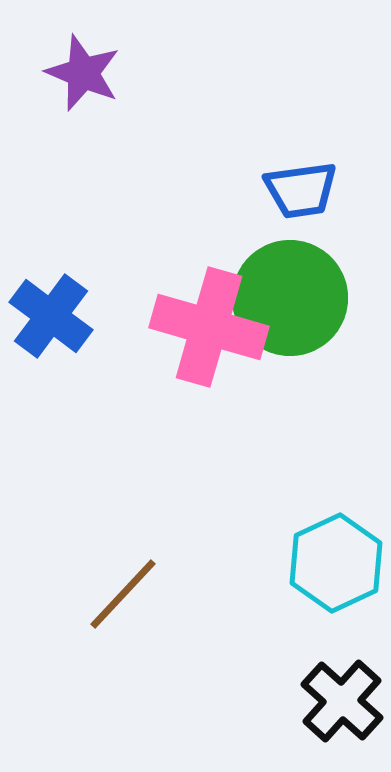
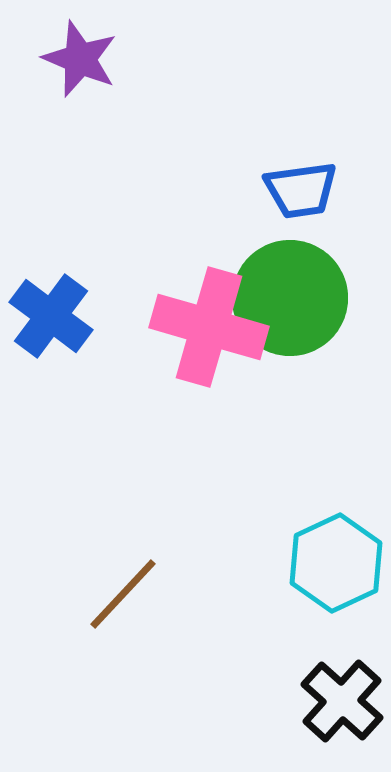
purple star: moved 3 px left, 14 px up
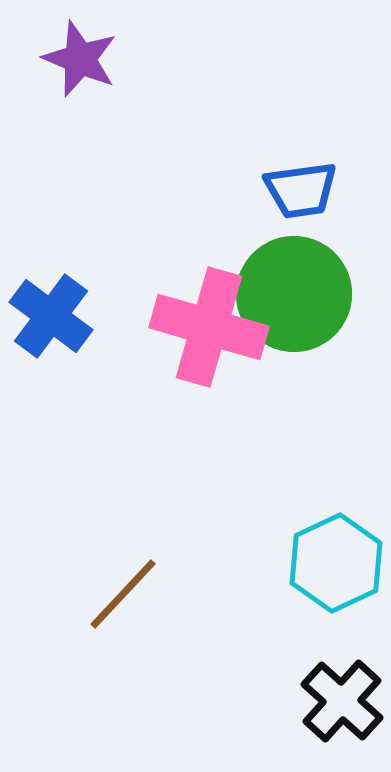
green circle: moved 4 px right, 4 px up
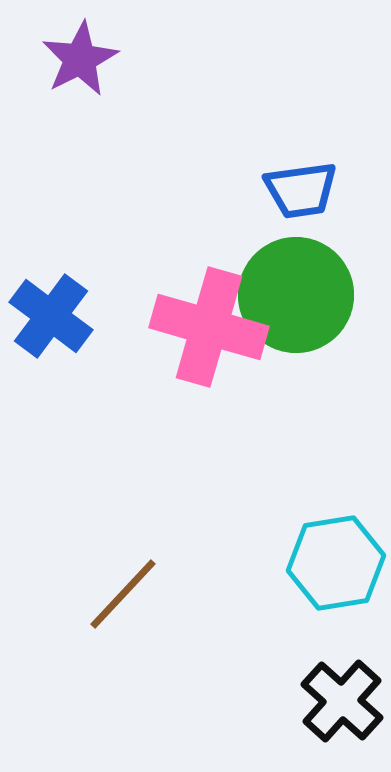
purple star: rotated 22 degrees clockwise
green circle: moved 2 px right, 1 px down
cyan hexagon: rotated 16 degrees clockwise
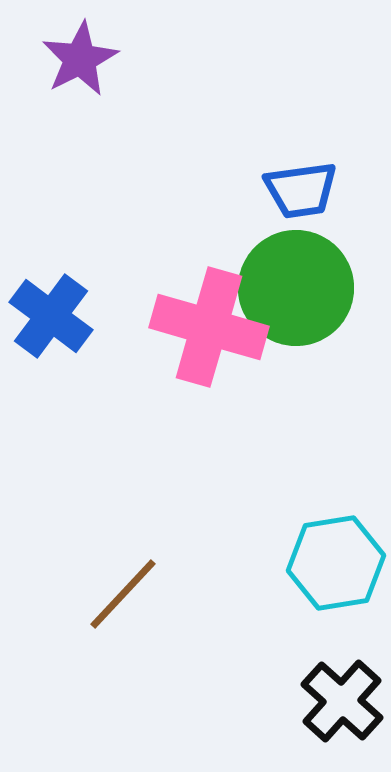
green circle: moved 7 px up
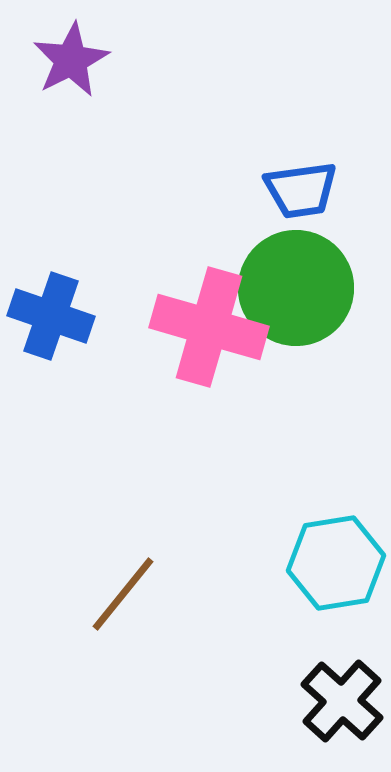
purple star: moved 9 px left, 1 px down
blue cross: rotated 18 degrees counterclockwise
brown line: rotated 4 degrees counterclockwise
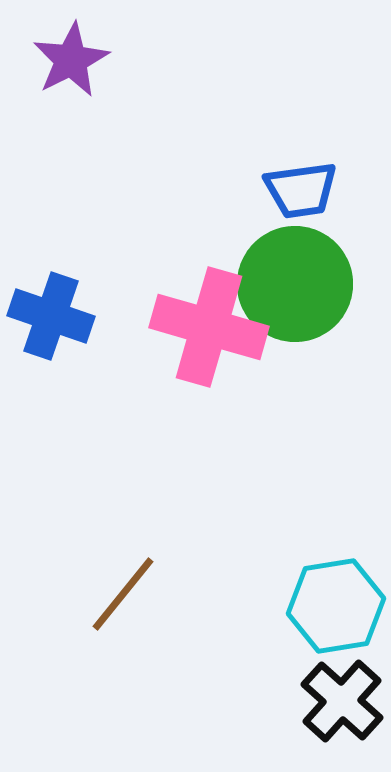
green circle: moved 1 px left, 4 px up
cyan hexagon: moved 43 px down
